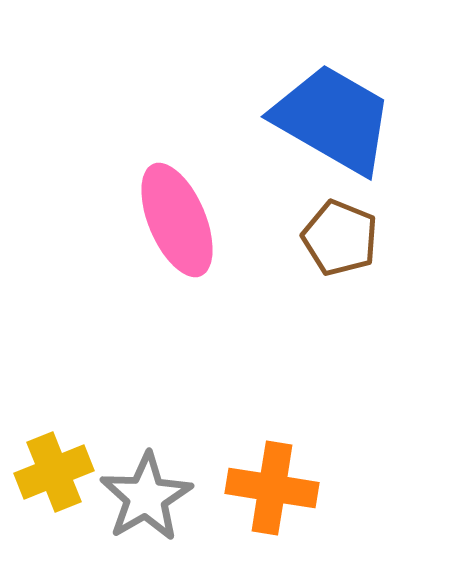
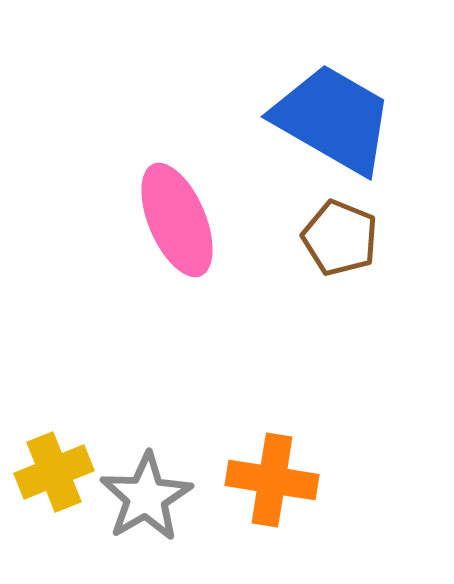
orange cross: moved 8 px up
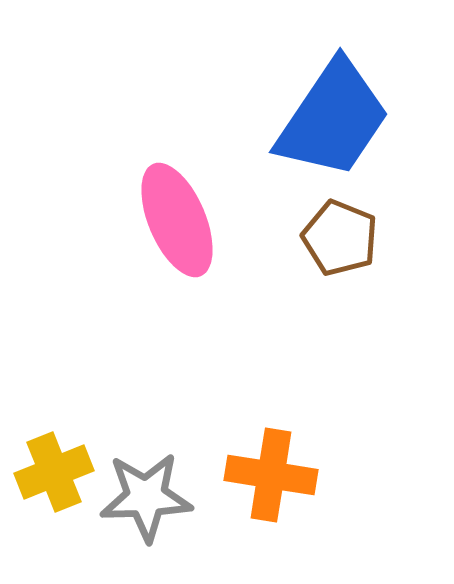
blue trapezoid: rotated 94 degrees clockwise
orange cross: moved 1 px left, 5 px up
gray star: rotated 28 degrees clockwise
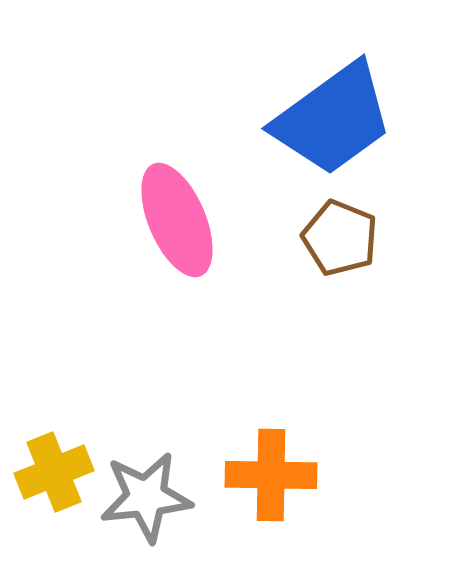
blue trapezoid: rotated 20 degrees clockwise
orange cross: rotated 8 degrees counterclockwise
gray star: rotated 4 degrees counterclockwise
